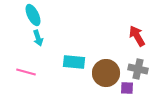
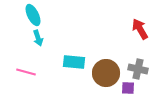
red arrow: moved 3 px right, 7 px up
purple square: moved 1 px right
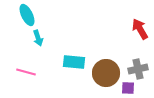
cyan ellipse: moved 6 px left
gray cross: rotated 24 degrees counterclockwise
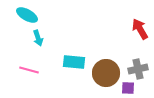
cyan ellipse: rotated 35 degrees counterclockwise
pink line: moved 3 px right, 2 px up
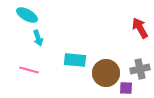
red arrow: moved 1 px up
cyan rectangle: moved 1 px right, 2 px up
gray cross: moved 2 px right
purple square: moved 2 px left
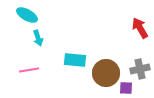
pink line: rotated 24 degrees counterclockwise
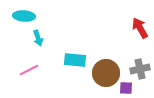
cyan ellipse: moved 3 px left, 1 px down; rotated 25 degrees counterclockwise
pink line: rotated 18 degrees counterclockwise
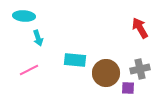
purple square: moved 2 px right
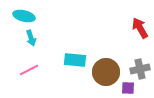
cyan ellipse: rotated 10 degrees clockwise
cyan arrow: moved 7 px left
brown circle: moved 1 px up
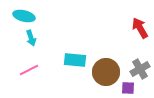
gray cross: rotated 18 degrees counterclockwise
